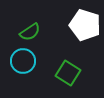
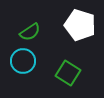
white pentagon: moved 5 px left
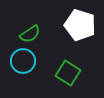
green semicircle: moved 2 px down
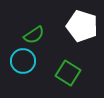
white pentagon: moved 2 px right, 1 px down
green semicircle: moved 4 px right, 1 px down
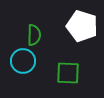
green semicircle: rotated 55 degrees counterclockwise
green square: rotated 30 degrees counterclockwise
